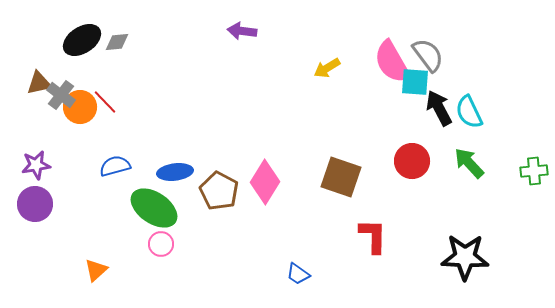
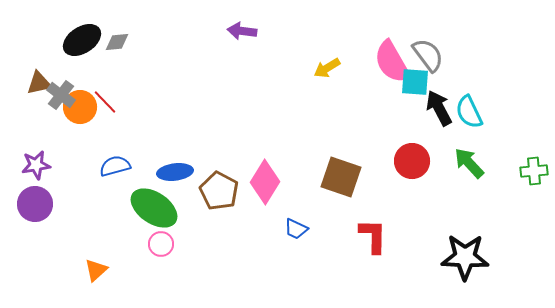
blue trapezoid: moved 2 px left, 45 px up; rotated 10 degrees counterclockwise
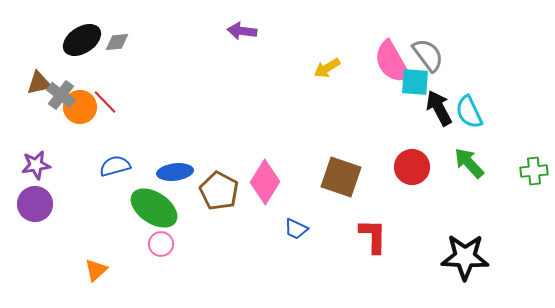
red circle: moved 6 px down
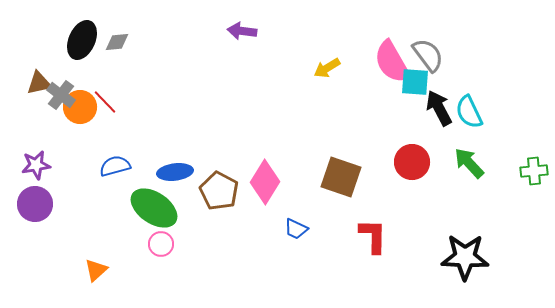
black ellipse: rotated 33 degrees counterclockwise
red circle: moved 5 px up
